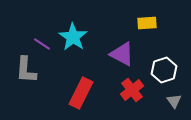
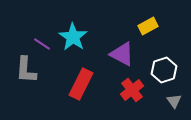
yellow rectangle: moved 1 px right, 3 px down; rotated 24 degrees counterclockwise
red rectangle: moved 9 px up
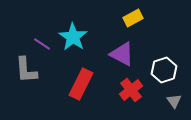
yellow rectangle: moved 15 px left, 8 px up
gray L-shape: rotated 8 degrees counterclockwise
red cross: moved 1 px left
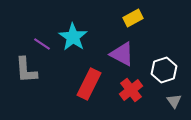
red rectangle: moved 8 px right
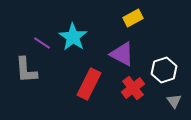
purple line: moved 1 px up
red cross: moved 2 px right, 2 px up
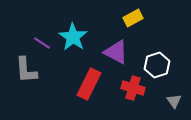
purple triangle: moved 6 px left, 2 px up
white hexagon: moved 7 px left, 5 px up
red cross: rotated 35 degrees counterclockwise
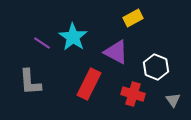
white hexagon: moved 1 px left, 2 px down; rotated 20 degrees counterclockwise
gray L-shape: moved 4 px right, 12 px down
red cross: moved 6 px down
gray triangle: moved 1 px left, 1 px up
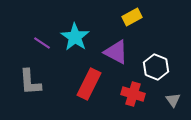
yellow rectangle: moved 1 px left, 1 px up
cyan star: moved 2 px right
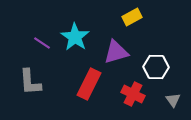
purple triangle: rotated 44 degrees counterclockwise
white hexagon: rotated 20 degrees counterclockwise
red cross: rotated 10 degrees clockwise
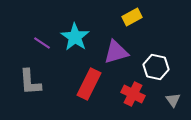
white hexagon: rotated 10 degrees clockwise
